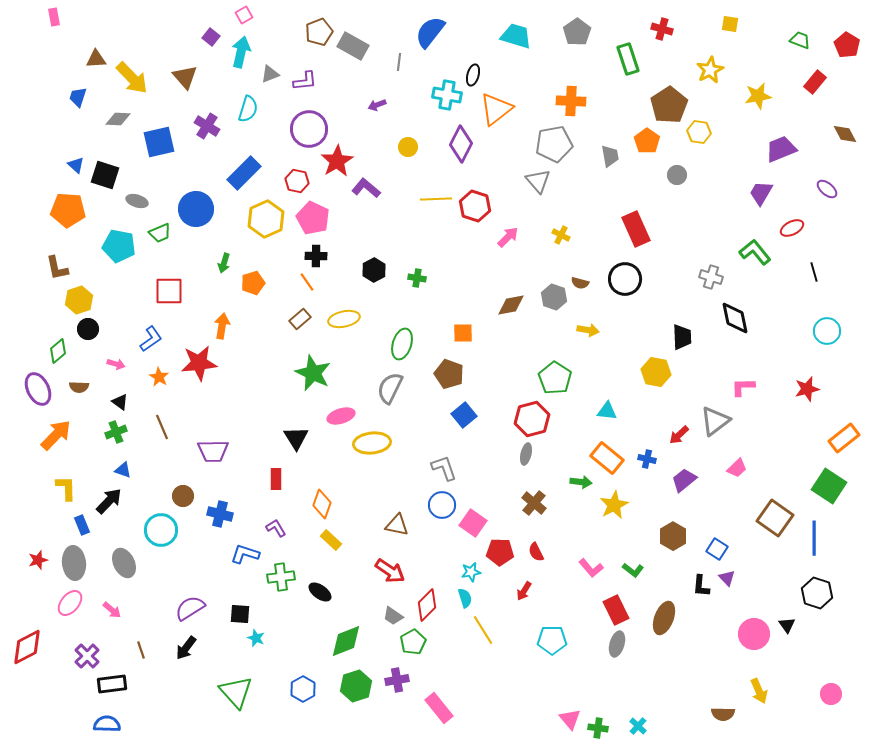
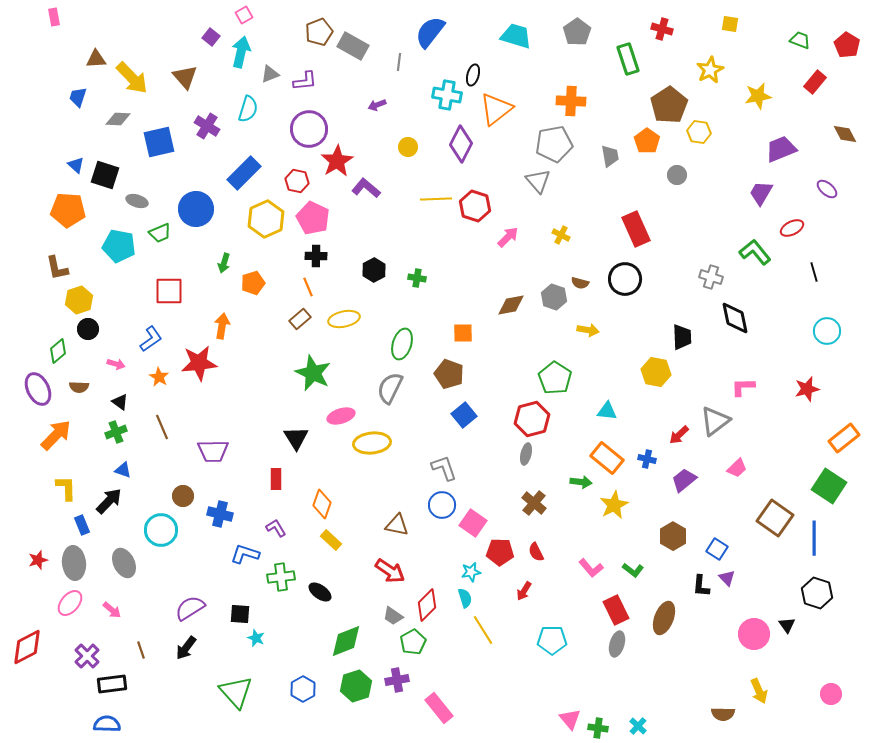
orange line at (307, 282): moved 1 px right, 5 px down; rotated 12 degrees clockwise
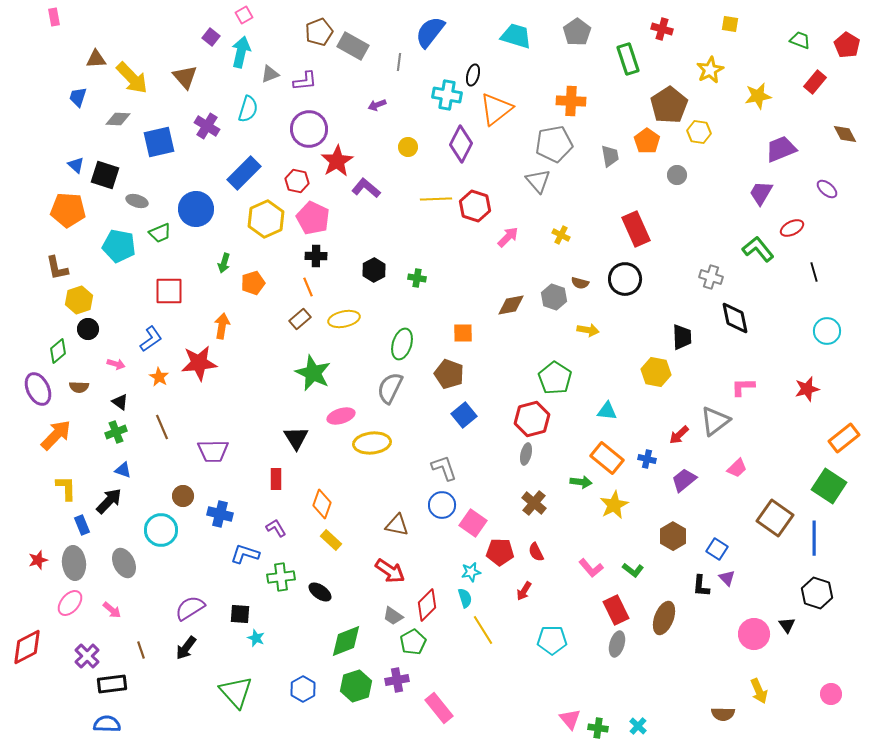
green L-shape at (755, 252): moved 3 px right, 3 px up
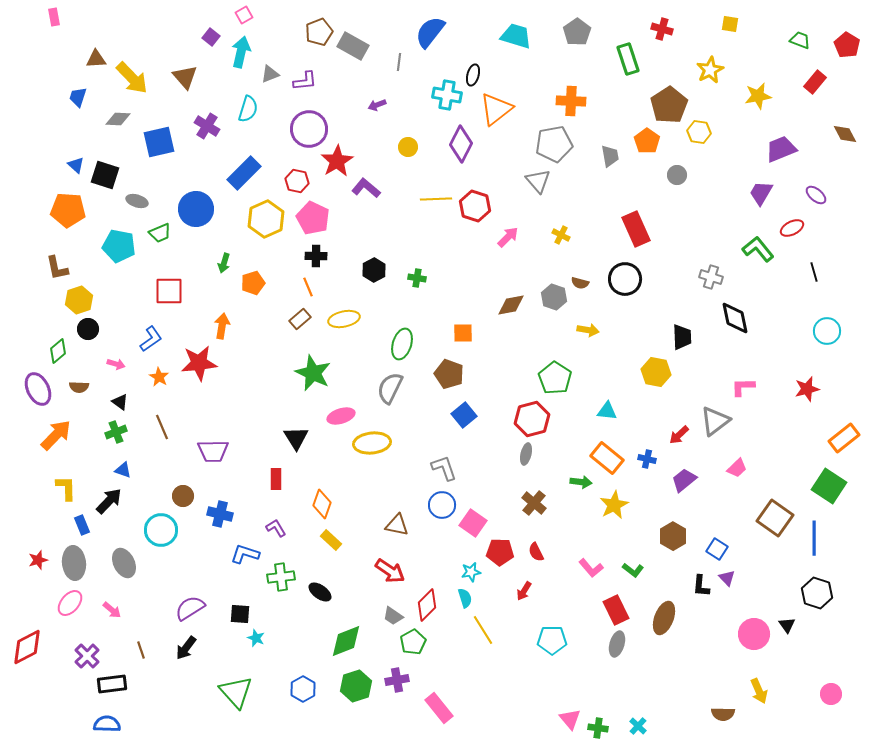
purple ellipse at (827, 189): moved 11 px left, 6 px down
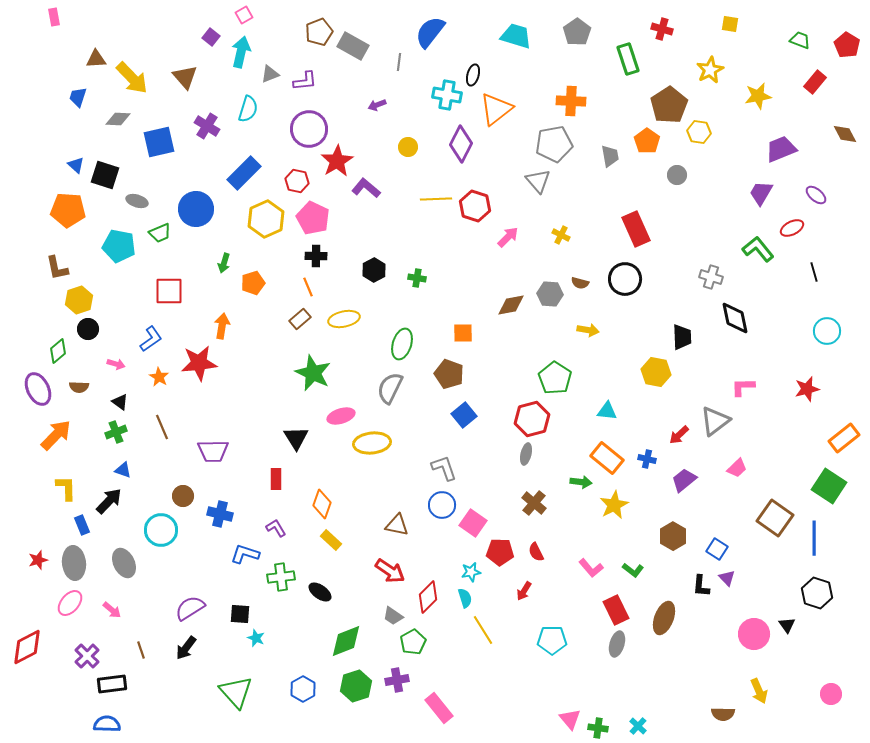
gray hexagon at (554, 297): moved 4 px left, 3 px up; rotated 15 degrees counterclockwise
red diamond at (427, 605): moved 1 px right, 8 px up
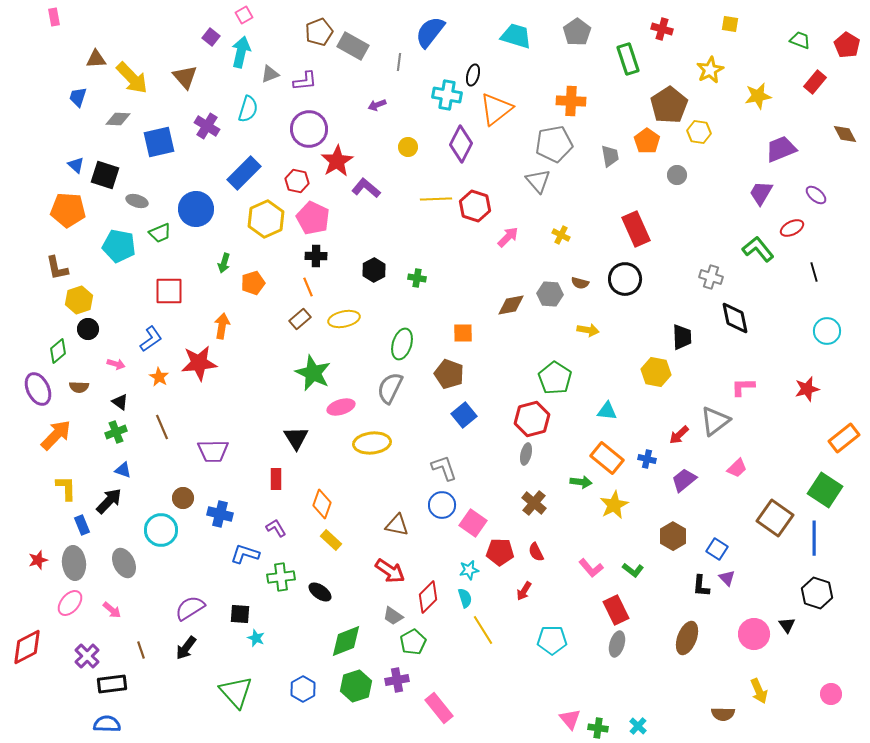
pink ellipse at (341, 416): moved 9 px up
green square at (829, 486): moved 4 px left, 4 px down
brown circle at (183, 496): moved 2 px down
cyan star at (471, 572): moved 2 px left, 2 px up
brown ellipse at (664, 618): moved 23 px right, 20 px down
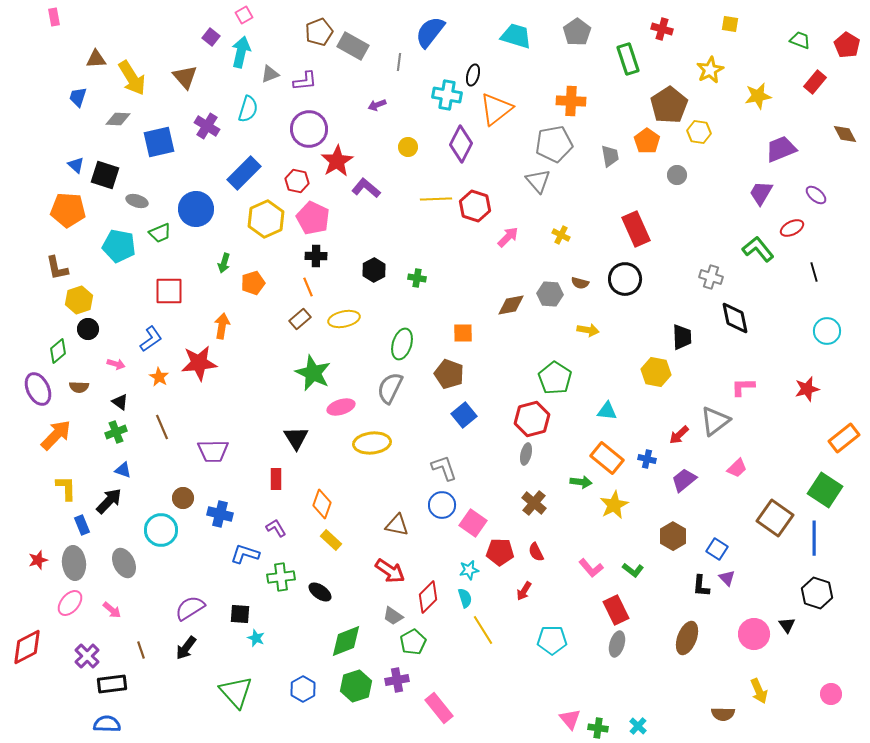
yellow arrow at (132, 78): rotated 12 degrees clockwise
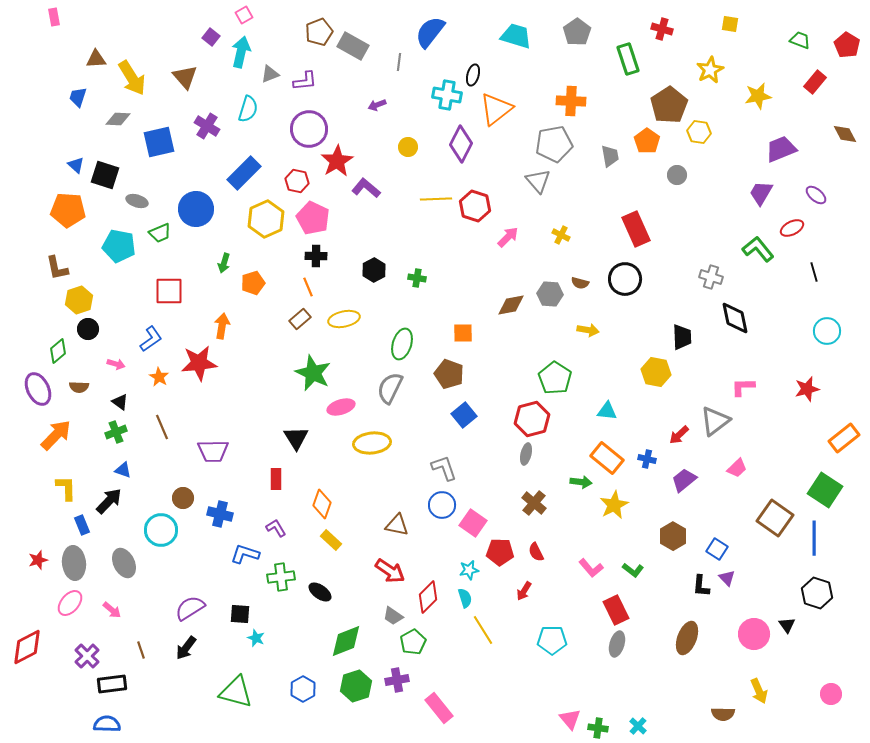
green triangle at (236, 692): rotated 33 degrees counterclockwise
